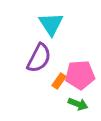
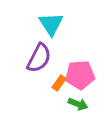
orange rectangle: moved 2 px down
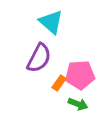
cyan triangle: moved 2 px up; rotated 16 degrees counterclockwise
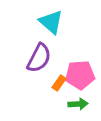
green arrow: rotated 24 degrees counterclockwise
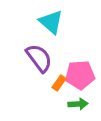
purple semicircle: rotated 64 degrees counterclockwise
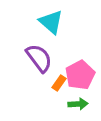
pink pentagon: rotated 24 degrees counterclockwise
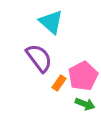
pink pentagon: moved 3 px right, 1 px down
green arrow: moved 7 px right; rotated 24 degrees clockwise
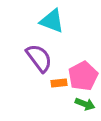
cyan triangle: moved 1 px right, 1 px up; rotated 20 degrees counterclockwise
orange rectangle: rotated 49 degrees clockwise
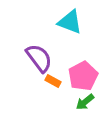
cyan triangle: moved 18 px right, 1 px down
orange rectangle: moved 6 px left, 2 px up; rotated 35 degrees clockwise
green arrow: moved 2 px up; rotated 120 degrees clockwise
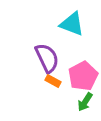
cyan triangle: moved 2 px right, 2 px down
purple semicircle: moved 8 px right; rotated 12 degrees clockwise
green arrow: rotated 18 degrees counterclockwise
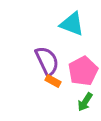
purple semicircle: moved 3 px down
pink pentagon: moved 5 px up
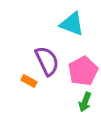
orange rectangle: moved 24 px left
green arrow: rotated 12 degrees counterclockwise
